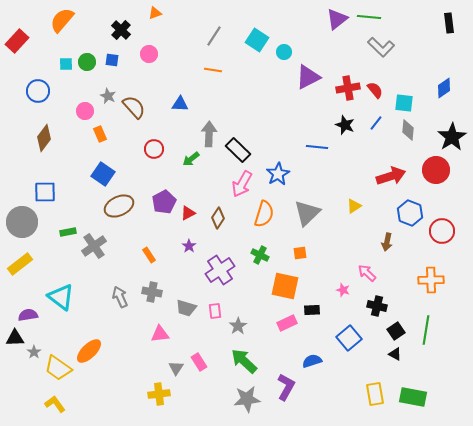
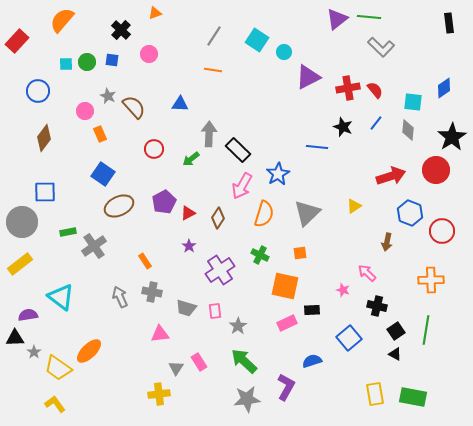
cyan square at (404, 103): moved 9 px right, 1 px up
black star at (345, 125): moved 2 px left, 2 px down
pink arrow at (242, 184): moved 2 px down
orange rectangle at (149, 255): moved 4 px left, 6 px down
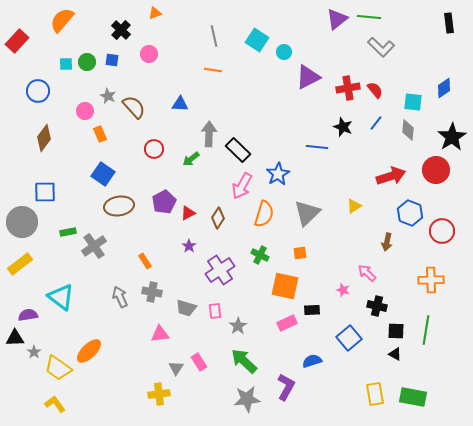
gray line at (214, 36): rotated 45 degrees counterclockwise
brown ellipse at (119, 206): rotated 16 degrees clockwise
black square at (396, 331): rotated 36 degrees clockwise
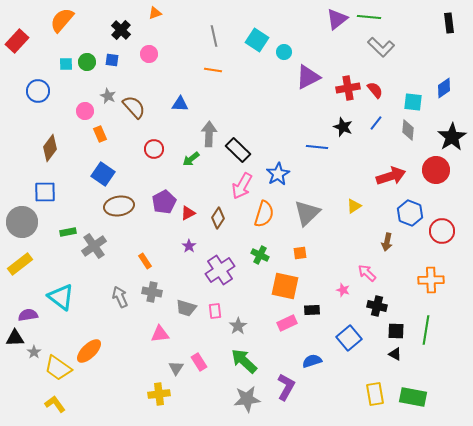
brown diamond at (44, 138): moved 6 px right, 10 px down
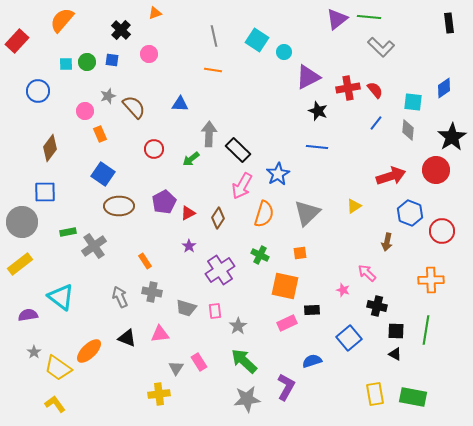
gray star at (108, 96): rotated 28 degrees clockwise
black star at (343, 127): moved 25 px left, 16 px up
brown ellipse at (119, 206): rotated 8 degrees clockwise
black triangle at (15, 338): moved 112 px right; rotated 24 degrees clockwise
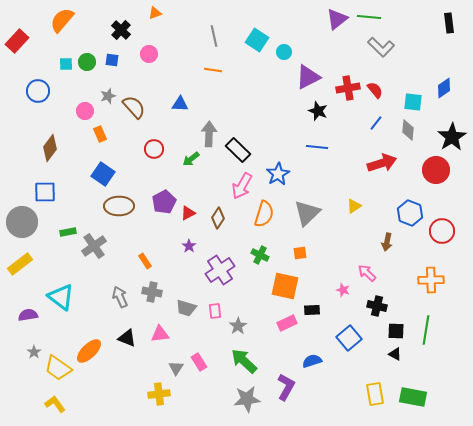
red arrow at (391, 176): moved 9 px left, 13 px up
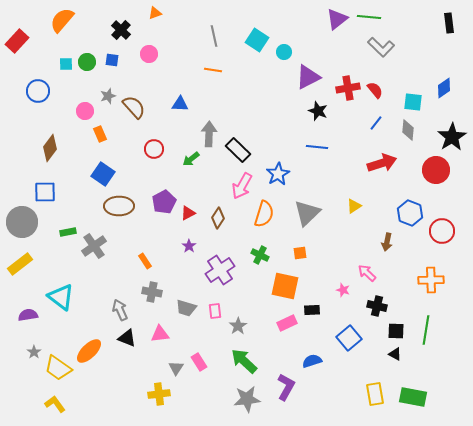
gray arrow at (120, 297): moved 13 px down
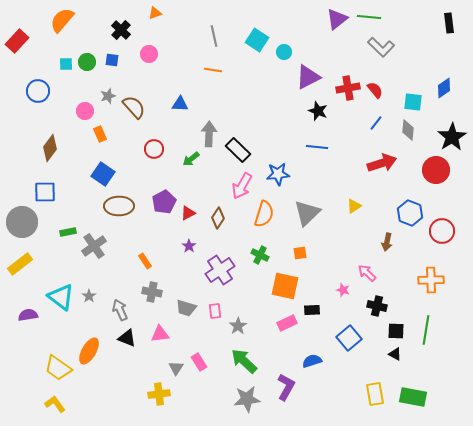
blue star at (278, 174): rotated 25 degrees clockwise
orange ellipse at (89, 351): rotated 16 degrees counterclockwise
gray star at (34, 352): moved 55 px right, 56 px up
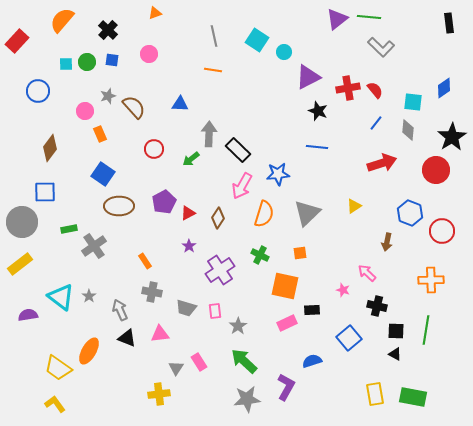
black cross at (121, 30): moved 13 px left
green rectangle at (68, 232): moved 1 px right, 3 px up
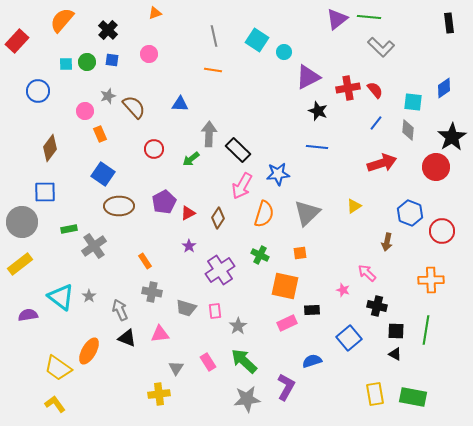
red circle at (436, 170): moved 3 px up
pink rectangle at (199, 362): moved 9 px right
